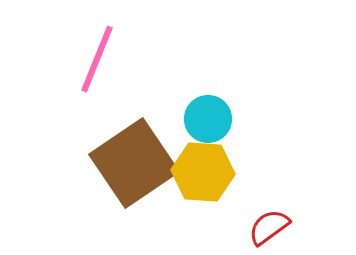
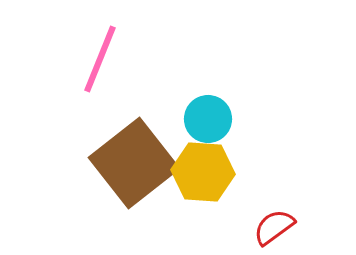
pink line: moved 3 px right
brown square: rotated 4 degrees counterclockwise
red semicircle: moved 5 px right
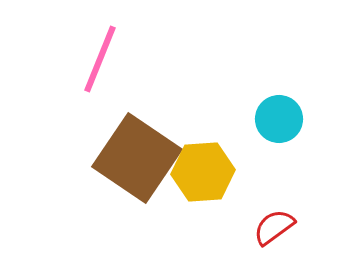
cyan circle: moved 71 px right
brown square: moved 3 px right, 5 px up; rotated 18 degrees counterclockwise
yellow hexagon: rotated 8 degrees counterclockwise
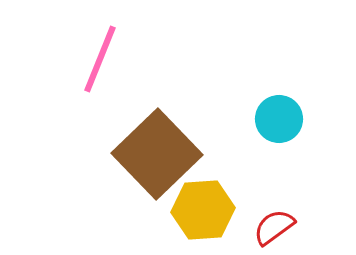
brown square: moved 20 px right, 4 px up; rotated 12 degrees clockwise
yellow hexagon: moved 38 px down
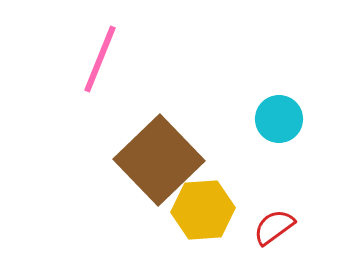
brown square: moved 2 px right, 6 px down
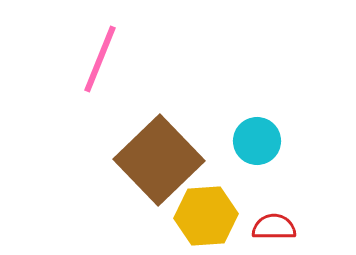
cyan circle: moved 22 px left, 22 px down
yellow hexagon: moved 3 px right, 6 px down
red semicircle: rotated 36 degrees clockwise
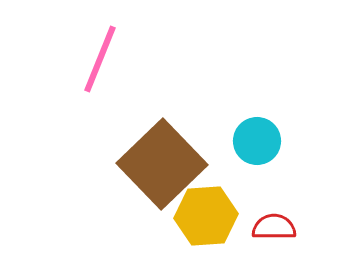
brown square: moved 3 px right, 4 px down
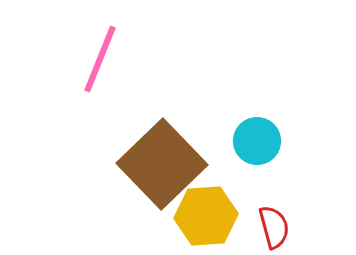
red semicircle: rotated 75 degrees clockwise
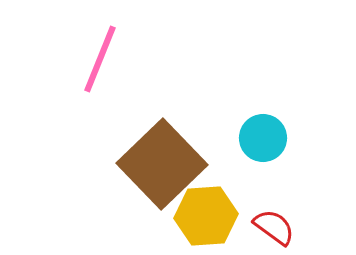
cyan circle: moved 6 px right, 3 px up
red semicircle: rotated 39 degrees counterclockwise
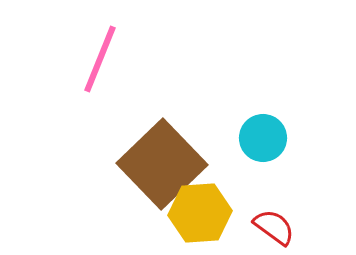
yellow hexagon: moved 6 px left, 3 px up
